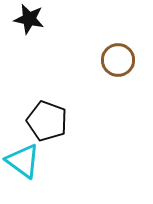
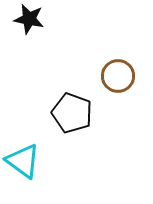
brown circle: moved 16 px down
black pentagon: moved 25 px right, 8 px up
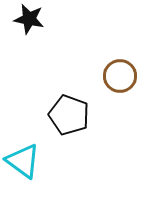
brown circle: moved 2 px right
black pentagon: moved 3 px left, 2 px down
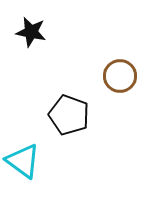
black star: moved 2 px right, 13 px down
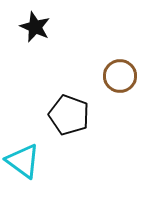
black star: moved 4 px right, 5 px up; rotated 12 degrees clockwise
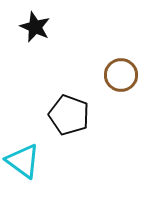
brown circle: moved 1 px right, 1 px up
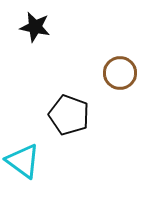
black star: rotated 12 degrees counterclockwise
brown circle: moved 1 px left, 2 px up
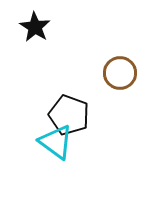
black star: rotated 20 degrees clockwise
cyan triangle: moved 33 px right, 19 px up
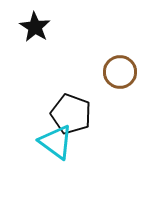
brown circle: moved 1 px up
black pentagon: moved 2 px right, 1 px up
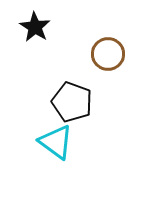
brown circle: moved 12 px left, 18 px up
black pentagon: moved 1 px right, 12 px up
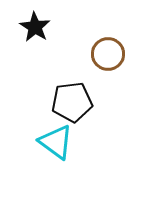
black pentagon: rotated 27 degrees counterclockwise
